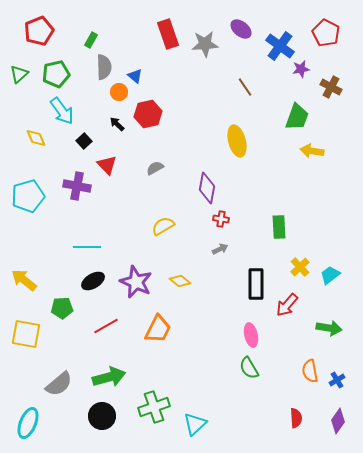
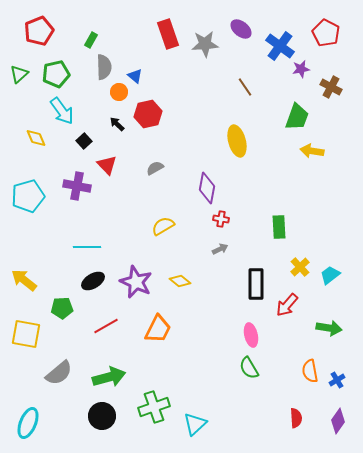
gray semicircle at (59, 384): moved 11 px up
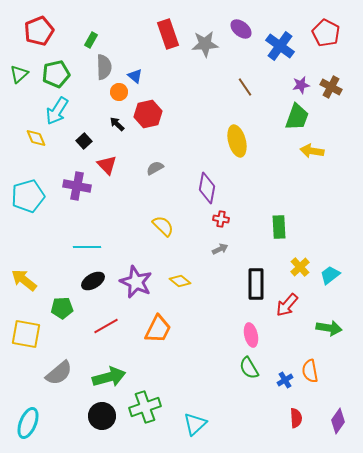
purple star at (301, 69): moved 16 px down
cyan arrow at (62, 111): moved 5 px left; rotated 68 degrees clockwise
yellow semicircle at (163, 226): rotated 75 degrees clockwise
blue cross at (337, 380): moved 52 px left
green cross at (154, 407): moved 9 px left
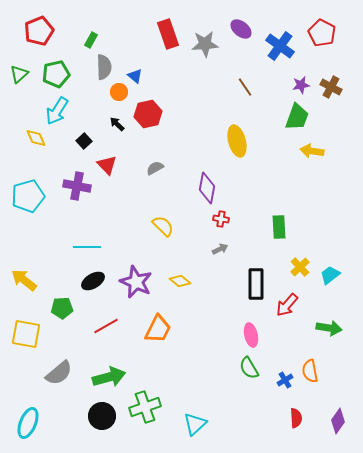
red pentagon at (326, 33): moved 4 px left
